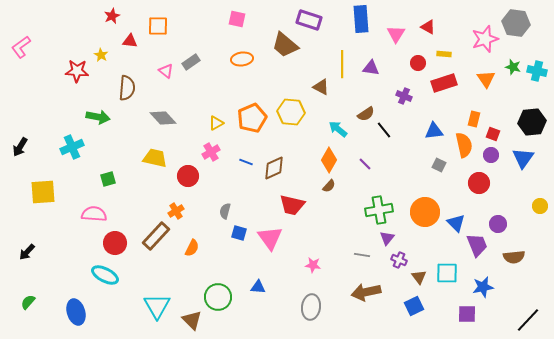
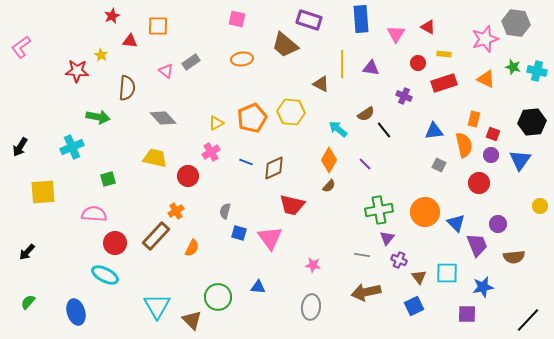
orange triangle at (486, 79): rotated 30 degrees counterclockwise
brown triangle at (321, 87): moved 3 px up
blue triangle at (523, 158): moved 3 px left, 2 px down
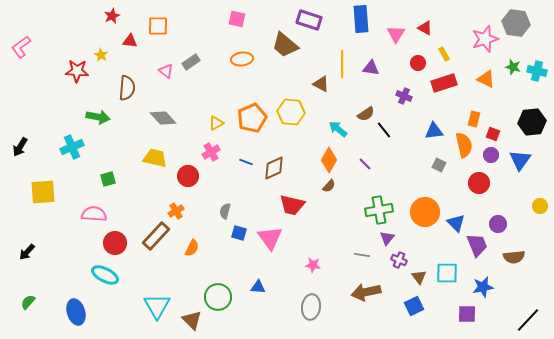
red triangle at (428, 27): moved 3 px left, 1 px down
yellow rectangle at (444, 54): rotated 56 degrees clockwise
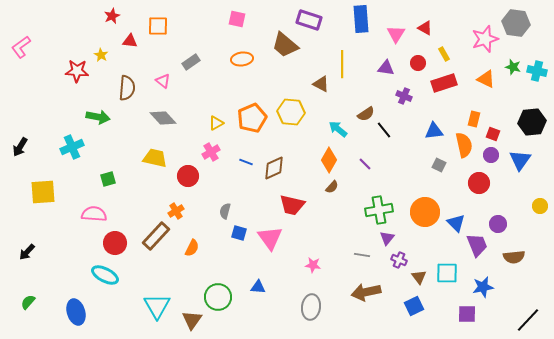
purple triangle at (371, 68): moved 15 px right
pink triangle at (166, 71): moved 3 px left, 10 px down
brown semicircle at (329, 186): moved 3 px right, 1 px down
brown triangle at (192, 320): rotated 20 degrees clockwise
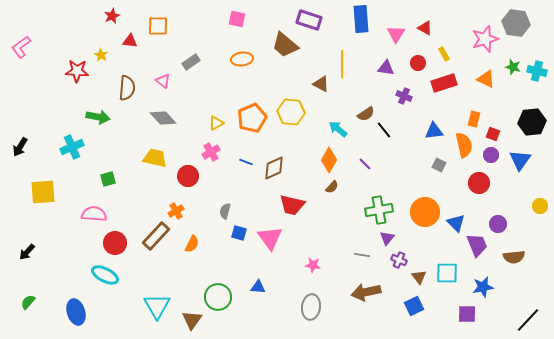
orange semicircle at (192, 248): moved 4 px up
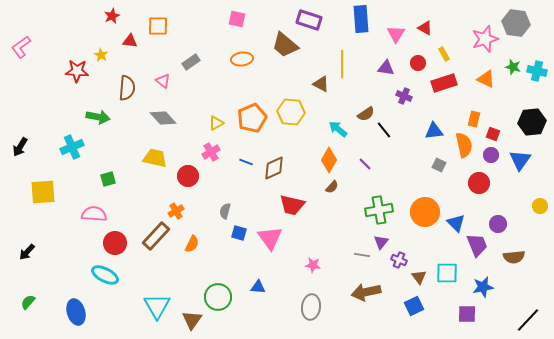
purple triangle at (387, 238): moved 6 px left, 4 px down
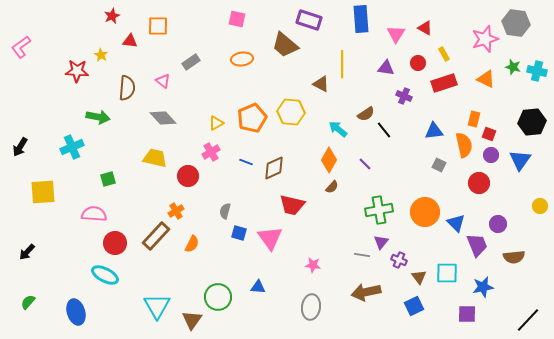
red square at (493, 134): moved 4 px left
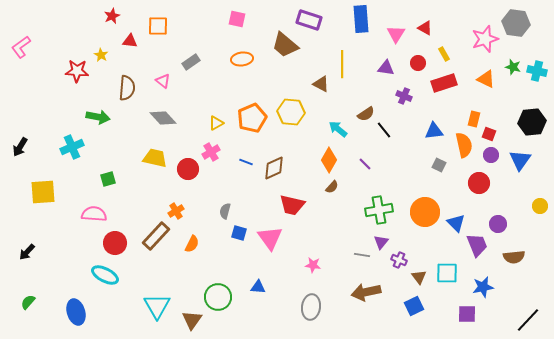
red circle at (188, 176): moved 7 px up
